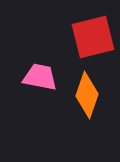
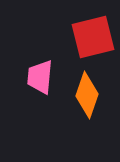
pink trapezoid: rotated 96 degrees counterclockwise
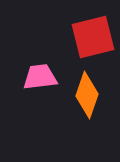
pink trapezoid: rotated 78 degrees clockwise
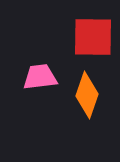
red square: rotated 15 degrees clockwise
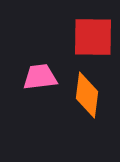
orange diamond: rotated 12 degrees counterclockwise
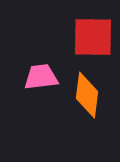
pink trapezoid: moved 1 px right
